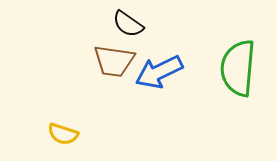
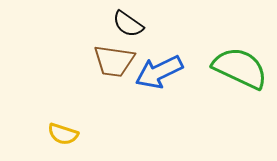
green semicircle: moved 2 px right; rotated 110 degrees clockwise
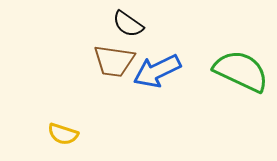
green semicircle: moved 1 px right, 3 px down
blue arrow: moved 2 px left, 1 px up
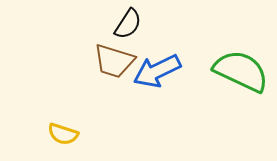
black semicircle: rotated 92 degrees counterclockwise
brown trapezoid: rotated 9 degrees clockwise
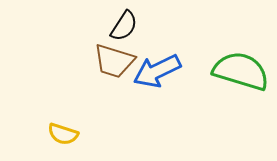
black semicircle: moved 4 px left, 2 px down
green semicircle: rotated 8 degrees counterclockwise
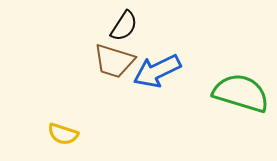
green semicircle: moved 22 px down
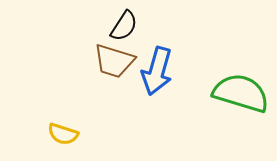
blue arrow: rotated 48 degrees counterclockwise
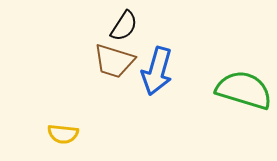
green semicircle: moved 3 px right, 3 px up
yellow semicircle: rotated 12 degrees counterclockwise
